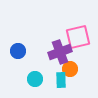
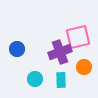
blue circle: moved 1 px left, 2 px up
orange circle: moved 14 px right, 2 px up
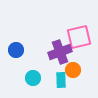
pink square: moved 1 px right
blue circle: moved 1 px left, 1 px down
orange circle: moved 11 px left, 3 px down
cyan circle: moved 2 px left, 1 px up
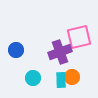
orange circle: moved 1 px left, 7 px down
